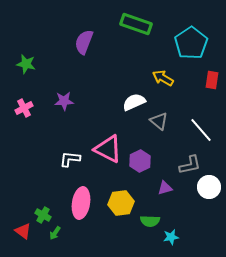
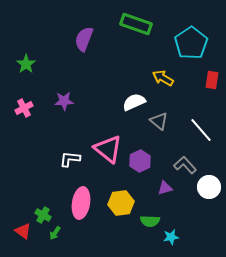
purple semicircle: moved 3 px up
green star: rotated 24 degrees clockwise
pink triangle: rotated 12 degrees clockwise
gray L-shape: moved 5 px left; rotated 120 degrees counterclockwise
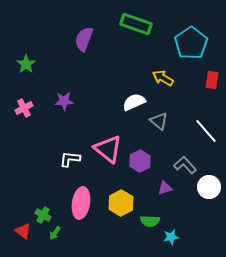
white line: moved 5 px right, 1 px down
yellow hexagon: rotated 20 degrees counterclockwise
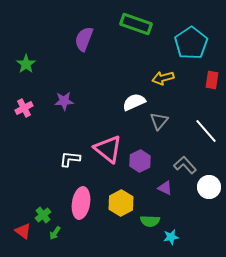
yellow arrow: rotated 45 degrees counterclockwise
gray triangle: rotated 30 degrees clockwise
purple triangle: rotated 42 degrees clockwise
green cross: rotated 21 degrees clockwise
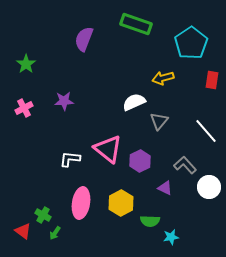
green cross: rotated 21 degrees counterclockwise
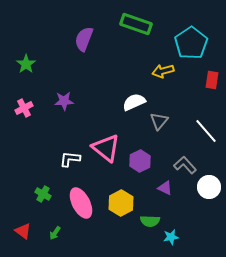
yellow arrow: moved 7 px up
pink triangle: moved 2 px left, 1 px up
pink ellipse: rotated 36 degrees counterclockwise
green cross: moved 21 px up
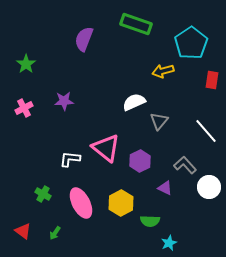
cyan star: moved 2 px left, 6 px down; rotated 14 degrees counterclockwise
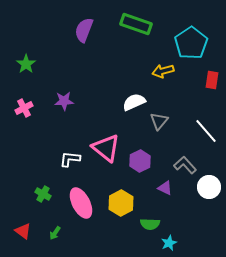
purple semicircle: moved 9 px up
green semicircle: moved 3 px down
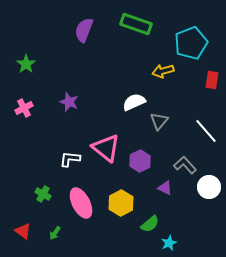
cyan pentagon: rotated 12 degrees clockwise
purple star: moved 5 px right, 1 px down; rotated 24 degrees clockwise
green semicircle: rotated 42 degrees counterclockwise
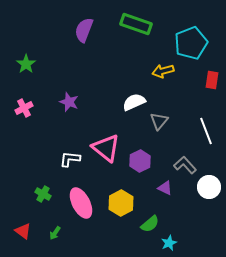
white line: rotated 20 degrees clockwise
